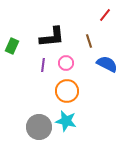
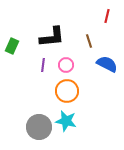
red line: moved 2 px right, 1 px down; rotated 24 degrees counterclockwise
pink circle: moved 2 px down
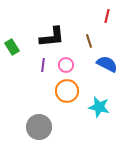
green rectangle: moved 1 px down; rotated 56 degrees counterclockwise
cyan star: moved 33 px right, 14 px up
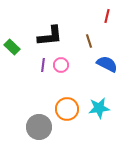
black L-shape: moved 2 px left, 1 px up
green rectangle: rotated 14 degrees counterclockwise
pink circle: moved 5 px left
orange circle: moved 18 px down
cyan star: moved 1 px down; rotated 20 degrees counterclockwise
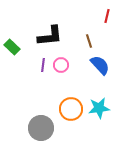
blue semicircle: moved 7 px left, 1 px down; rotated 20 degrees clockwise
orange circle: moved 4 px right
gray circle: moved 2 px right, 1 px down
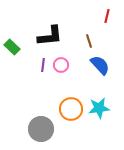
gray circle: moved 1 px down
